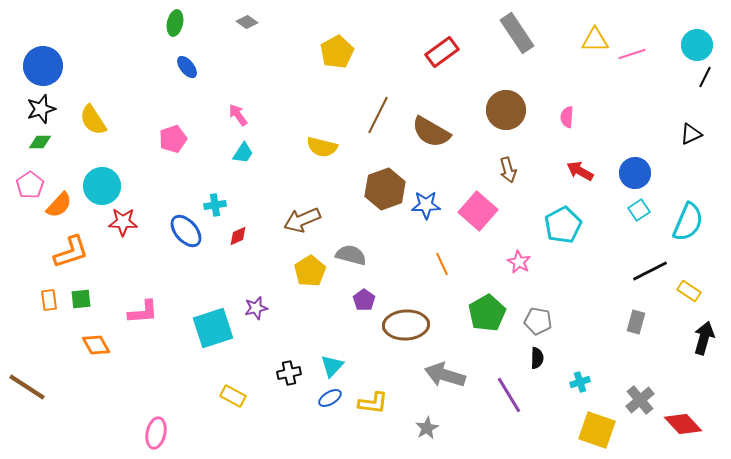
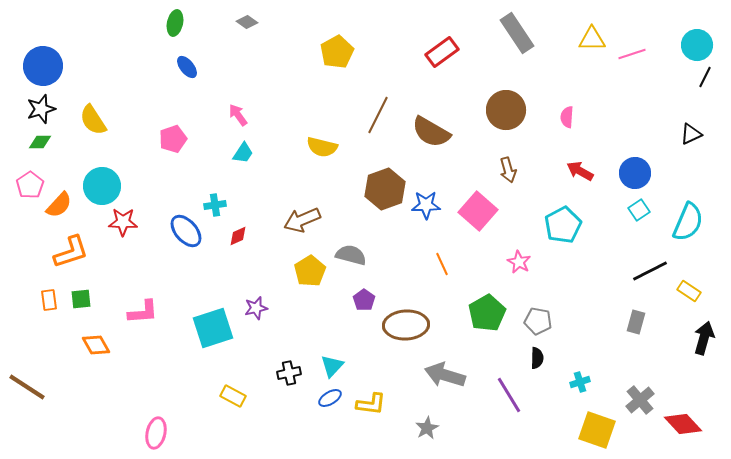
yellow triangle at (595, 40): moved 3 px left, 1 px up
yellow L-shape at (373, 403): moved 2 px left, 1 px down
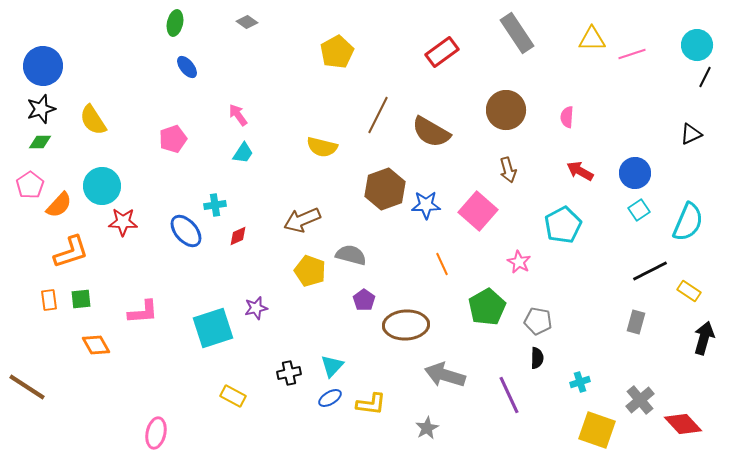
yellow pentagon at (310, 271): rotated 20 degrees counterclockwise
green pentagon at (487, 313): moved 6 px up
purple line at (509, 395): rotated 6 degrees clockwise
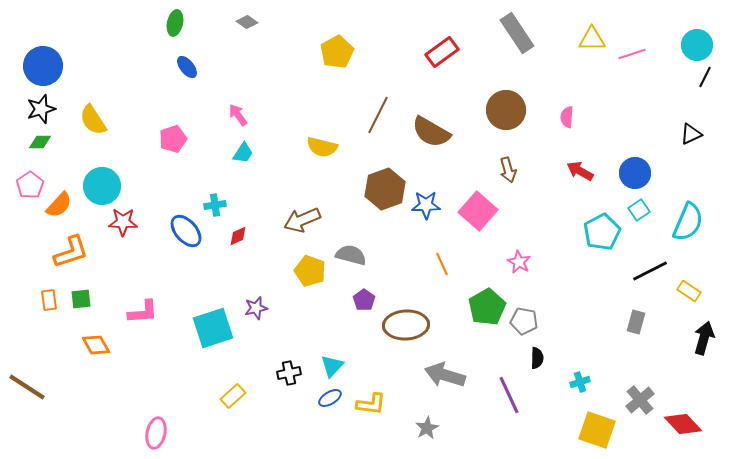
cyan pentagon at (563, 225): moved 39 px right, 7 px down
gray pentagon at (538, 321): moved 14 px left
yellow rectangle at (233, 396): rotated 70 degrees counterclockwise
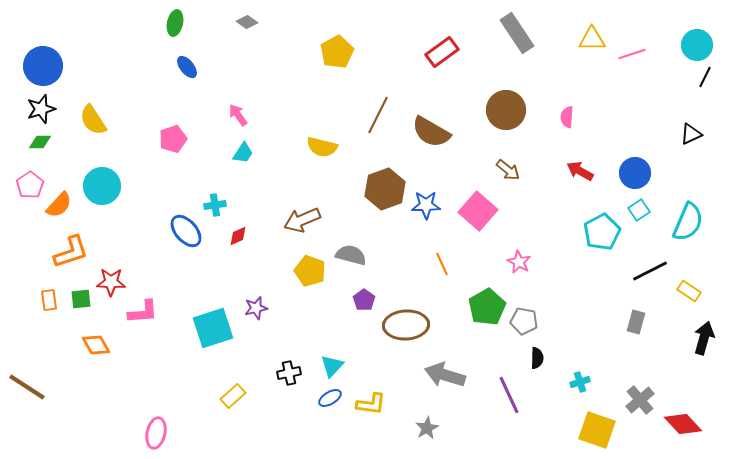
brown arrow at (508, 170): rotated 35 degrees counterclockwise
red star at (123, 222): moved 12 px left, 60 px down
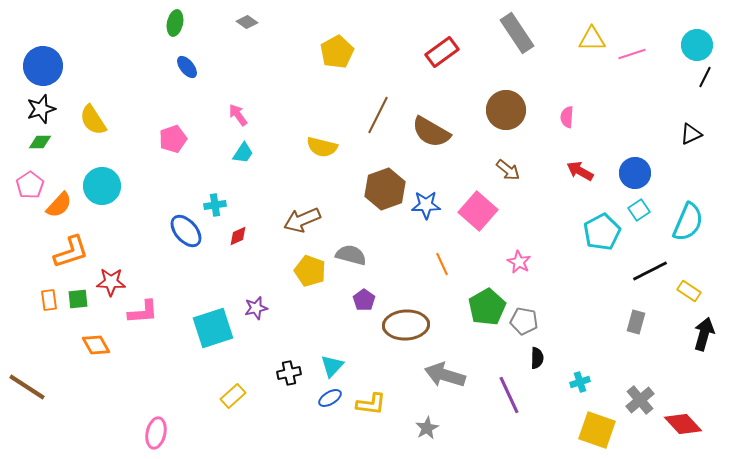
green square at (81, 299): moved 3 px left
black arrow at (704, 338): moved 4 px up
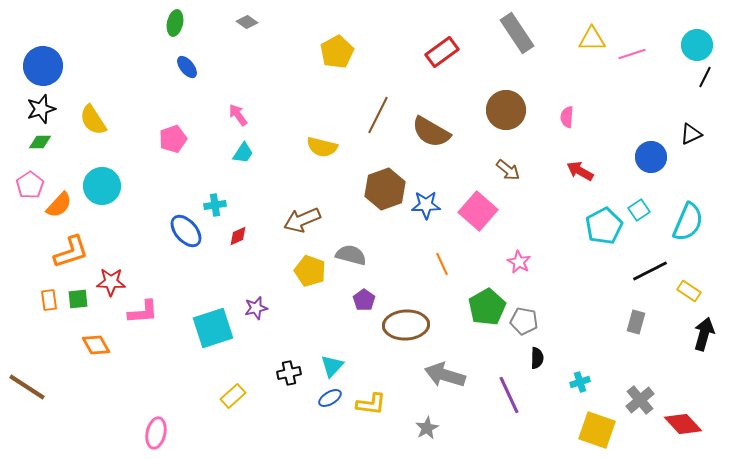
blue circle at (635, 173): moved 16 px right, 16 px up
cyan pentagon at (602, 232): moved 2 px right, 6 px up
